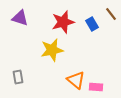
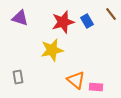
blue rectangle: moved 5 px left, 3 px up
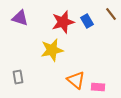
pink rectangle: moved 2 px right
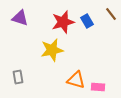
orange triangle: rotated 24 degrees counterclockwise
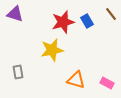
purple triangle: moved 5 px left, 4 px up
gray rectangle: moved 5 px up
pink rectangle: moved 9 px right, 4 px up; rotated 24 degrees clockwise
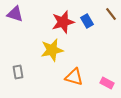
orange triangle: moved 2 px left, 3 px up
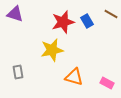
brown line: rotated 24 degrees counterclockwise
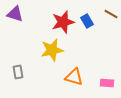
pink rectangle: rotated 24 degrees counterclockwise
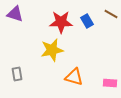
red star: moved 2 px left; rotated 15 degrees clockwise
gray rectangle: moved 1 px left, 2 px down
pink rectangle: moved 3 px right
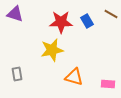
pink rectangle: moved 2 px left, 1 px down
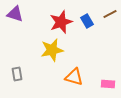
brown line: moved 1 px left; rotated 56 degrees counterclockwise
red star: rotated 20 degrees counterclockwise
